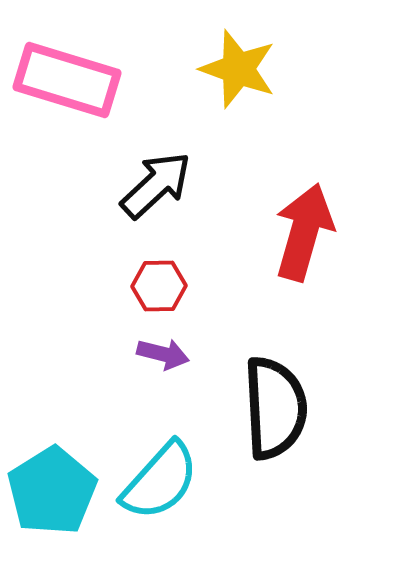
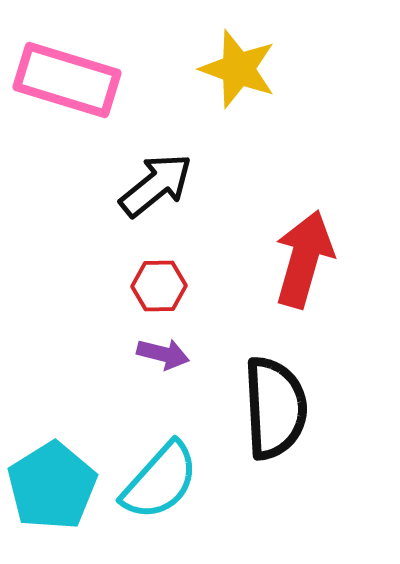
black arrow: rotated 4 degrees clockwise
red arrow: moved 27 px down
cyan pentagon: moved 5 px up
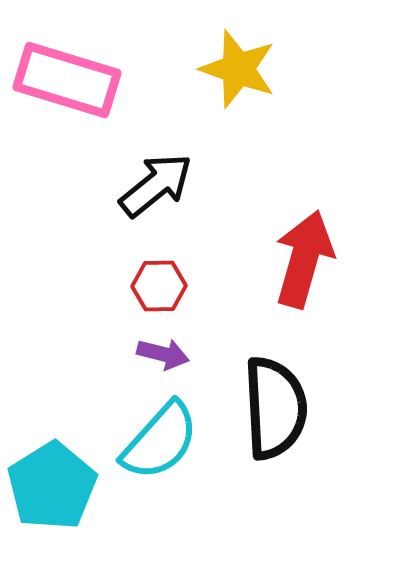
cyan semicircle: moved 40 px up
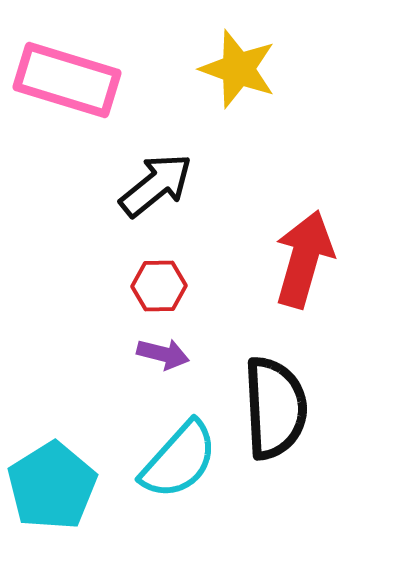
cyan semicircle: moved 19 px right, 19 px down
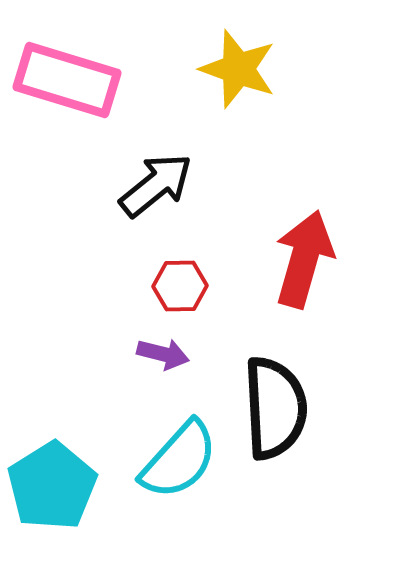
red hexagon: moved 21 px right
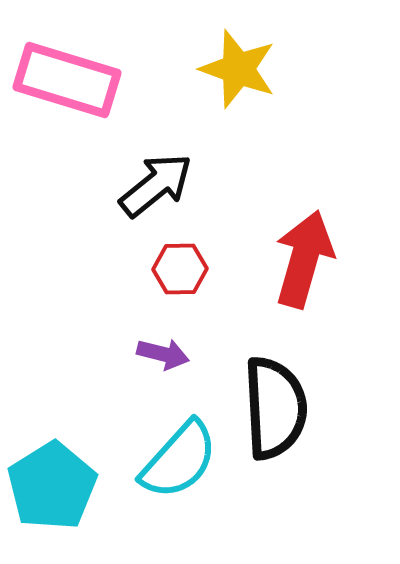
red hexagon: moved 17 px up
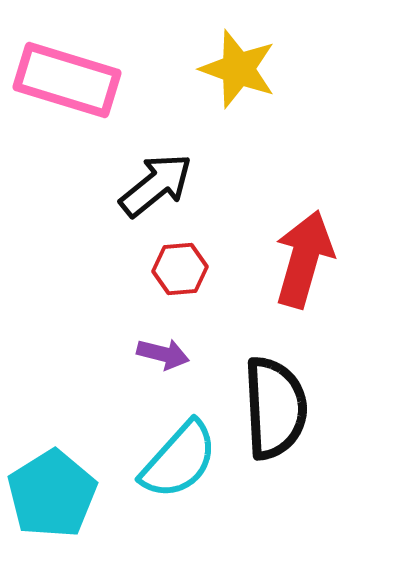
red hexagon: rotated 4 degrees counterclockwise
cyan pentagon: moved 8 px down
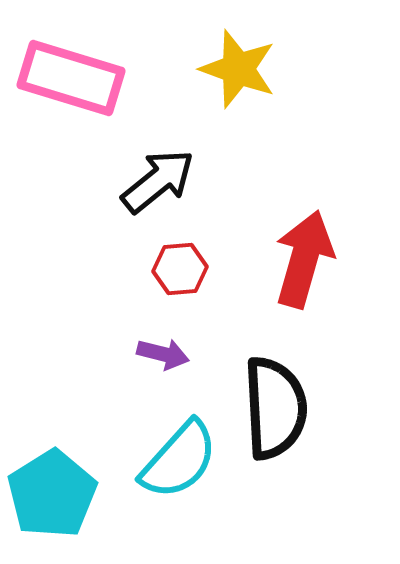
pink rectangle: moved 4 px right, 2 px up
black arrow: moved 2 px right, 4 px up
